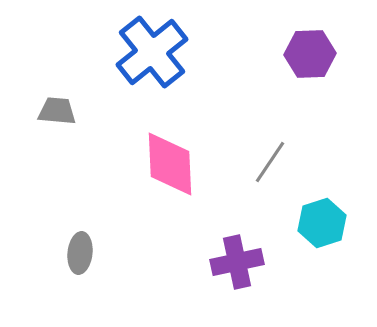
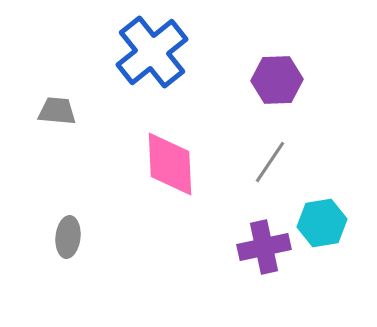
purple hexagon: moved 33 px left, 26 px down
cyan hexagon: rotated 9 degrees clockwise
gray ellipse: moved 12 px left, 16 px up
purple cross: moved 27 px right, 15 px up
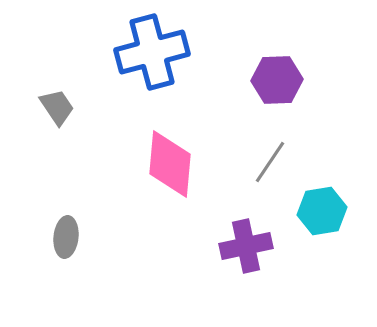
blue cross: rotated 24 degrees clockwise
gray trapezoid: moved 4 px up; rotated 51 degrees clockwise
pink diamond: rotated 8 degrees clockwise
cyan hexagon: moved 12 px up
gray ellipse: moved 2 px left
purple cross: moved 18 px left, 1 px up
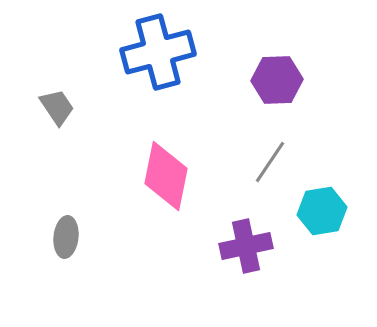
blue cross: moved 6 px right
pink diamond: moved 4 px left, 12 px down; rotated 6 degrees clockwise
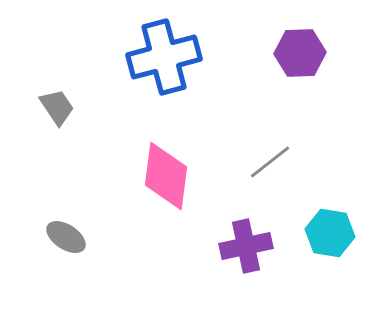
blue cross: moved 6 px right, 5 px down
purple hexagon: moved 23 px right, 27 px up
gray line: rotated 18 degrees clockwise
pink diamond: rotated 4 degrees counterclockwise
cyan hexagon: moved 8 px right, 22 px down; rotated 18 degrees clockwise
gray ellipse: rotated 63 degrees counterclockwise
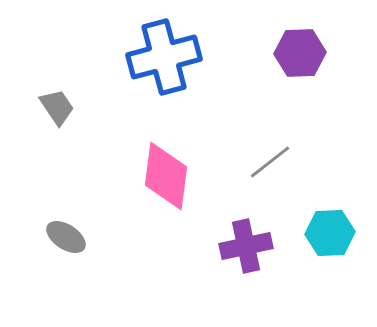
cyan hexagon: rotated 12 degrees counterclockwise
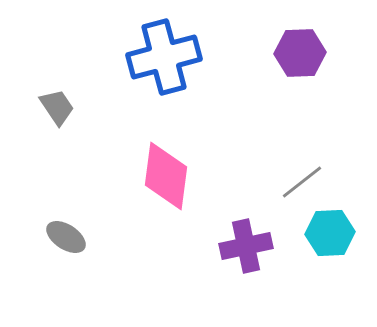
gray line: moved 32 px right, 20 px down
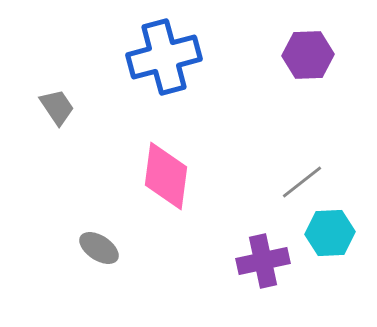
purple hexagon: moved 8 px right, 2 px down
gray ellipse: moved 33 px right, 11 px down
purple cross: moved 17 px right, 15 px down
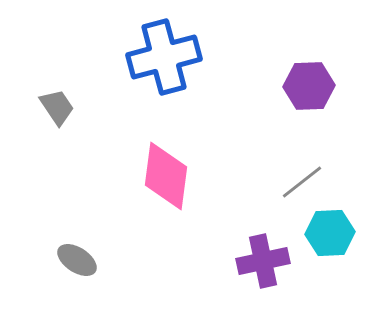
purple hexagon: moved 1 px right, 31 px down
gray ellipse: moved 22 px left, 12 px down
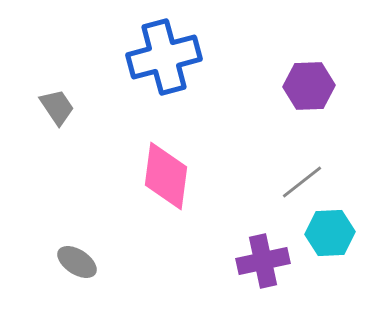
gray ellipse: moved 2 px down
